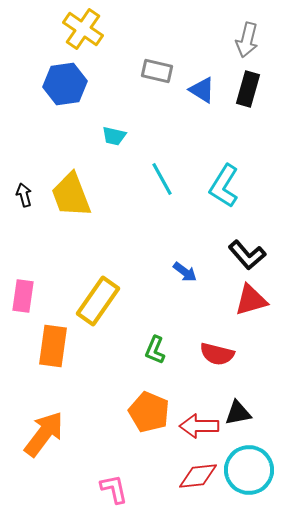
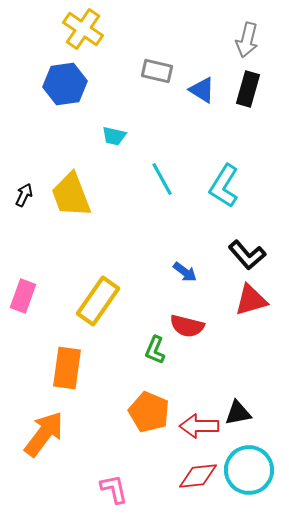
black arrow: rotated 40 degrees clockwise
pink rectangle: rotated 12 degrees clockwise
orange rectangle: moved 14 px right, 22 px down
red semicircle: moved 30 px left, 28 px up
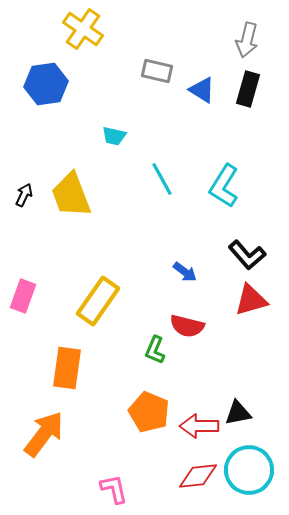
blue hexagon: moved 19 px left
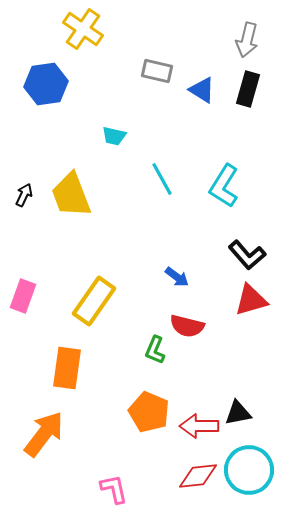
blue arrow: moved 8 px left, 5 px down
yellow rectangle: moved 4 px left
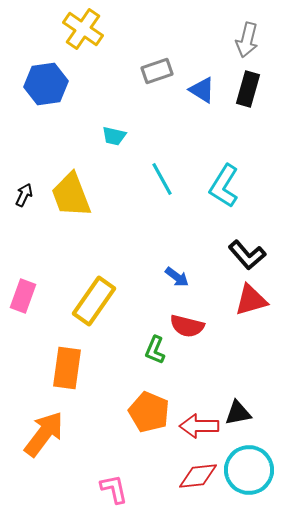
gray rectangle: rotated 32 degrees counterclockwise
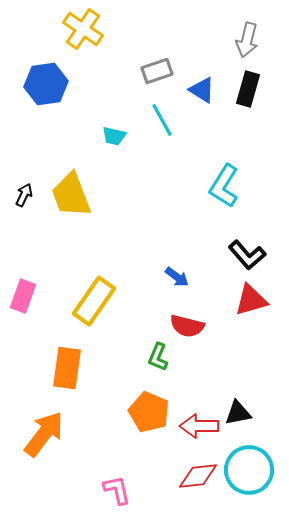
cyan line: moved 59 px up
green L-shape: moved 3 px right, 7 px down
pink L-shape: moved 3 px right, 1 px down
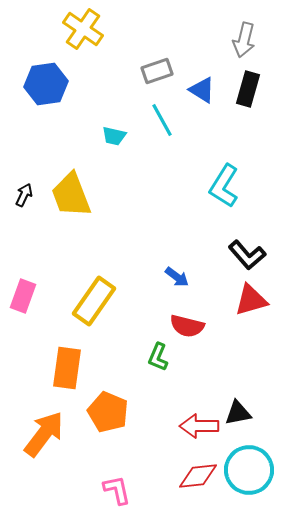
gray arrow: moved 3 px left
orange pentagon: moved 41 px left
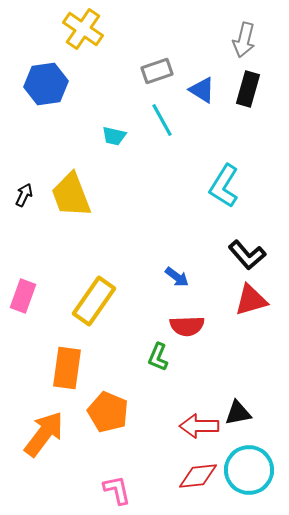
red semicircle: rotated 16 degrees counterclockwise
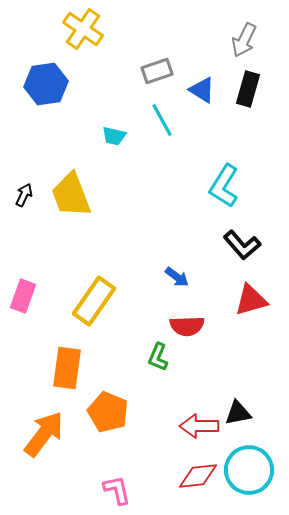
gray arrow: rotated 12 degrees clockwise
black L-shape: moved 5 px left, 10 px up
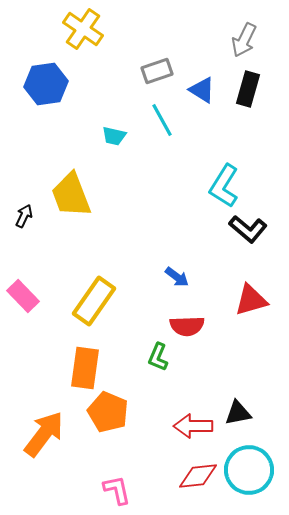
black arrow: moved 21 px down
black L-shape: moved 6 px right, 16 px up; rotated 9 degrees counterclockwise
pink rectangle: rotated 64 degrees counterclockwise
orange rectangle: moved 18 px right
red arrow: moved 6 px left
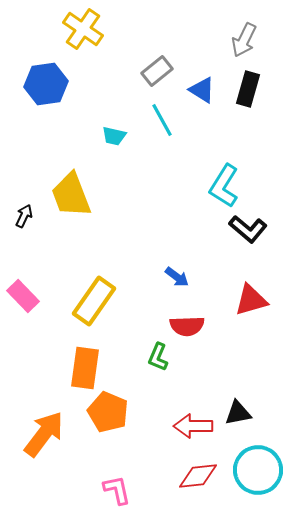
gray rectangle: rotated 20 degrees counterclockwise
cyan circle: moved 9 px right
